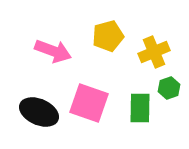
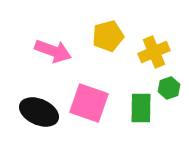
green rectangle: moved 1 px right
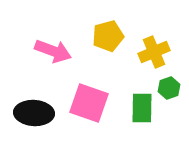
green rectangle: moved 1 px right
black ellipse: moved 5 px left, 1 px down; rotated 21 degrees counterclockwise
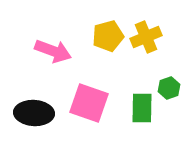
yellow cross: moved 8 px left, 15 px up
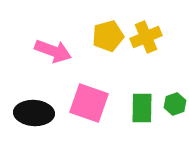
green hexagon: moved 6 px right, 16 px down
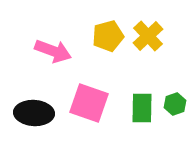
yellow cross: moved 2 px right, 1 px up; rotated 20 degrees counterclockwise
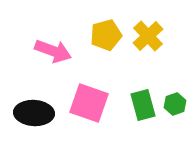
yellow pentagon: moved 2 px left, 1 px up
green rectangle: moved 1 px right, 3 px up; rotated 16 degrees counterclockwise
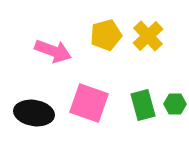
green hexagon: rotated 20 degrees clockwise
black ellipse: rotated 6 degrees clockwise
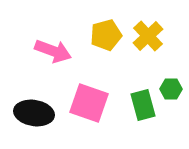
green hexagon: moved 4 px left, 15 px up
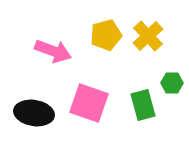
green hexagon: moved 1 px right, 6 px up
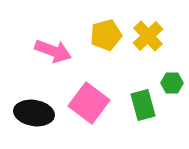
pink square: rotated 18 degrees clockwise
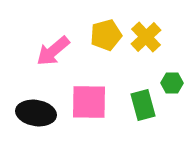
yellow cross: moved 2 px left, 1 px down
pink arrow: rotated 120 degrees clockwise
pink square: moved 1 px up; rotated 36 degrees counterclockwise
black ellipse: moved 2 px right
